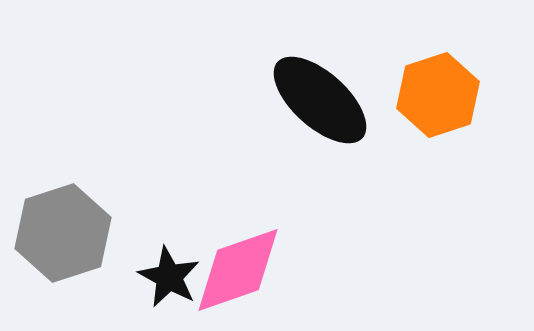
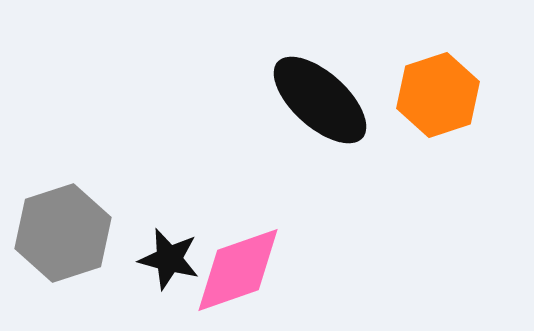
black star: moved 18 px up; rotated 14 degrees counterclockwise
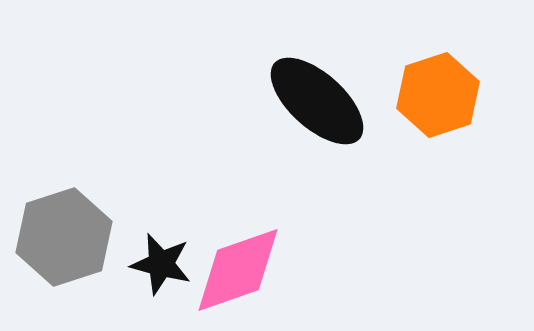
black ellipse: moved 3 px left, 1 px down
gray hexagon: moved 1 px right, 4 px down
black star: moved 8 px left, 5 px down
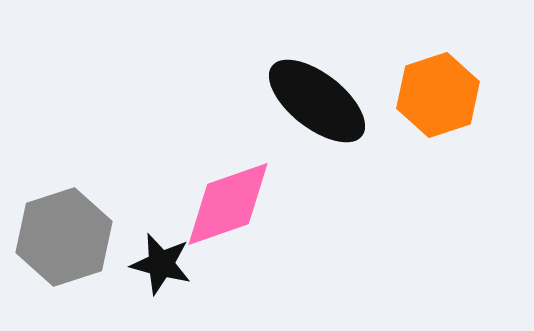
black ellipse: rotated 4 degrees counterclockwise
pink diamond: moved 10 px left, 66 px up
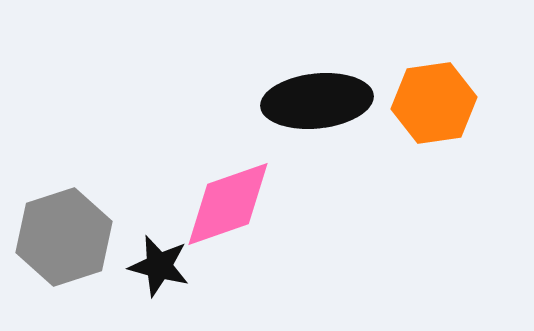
orange hexagon: moved 4 px left, 8 px down; rotated 10 degrees clockwise
black ellipse: rotated 44 degrees counterclockwise
black star: moved 2 px left, 2 px down
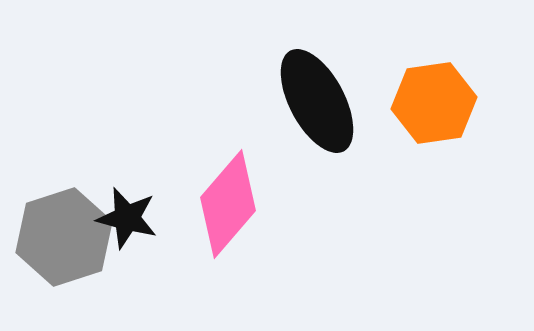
black ellipse: rotated 68 degrees clockwise
pink diamond: rotated 30 degrees counterclockwise
black star: moved 32 px left, 48 px up
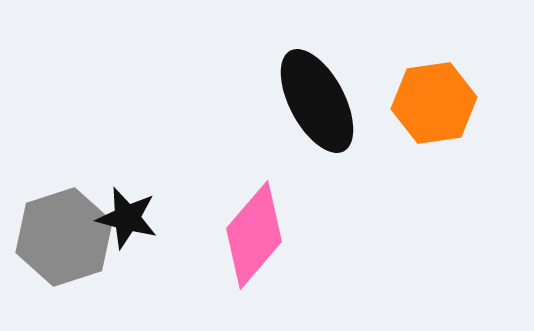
pink diamond: moved 26 px right, 31 px down
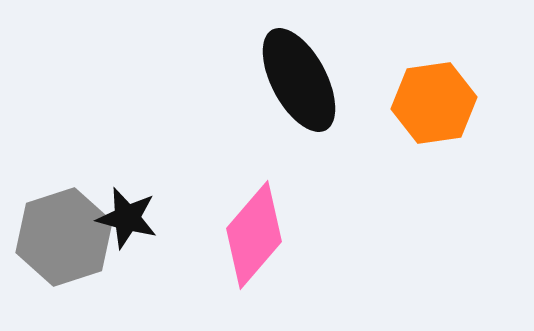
black ellipse: moved 18 px left, 21 px up
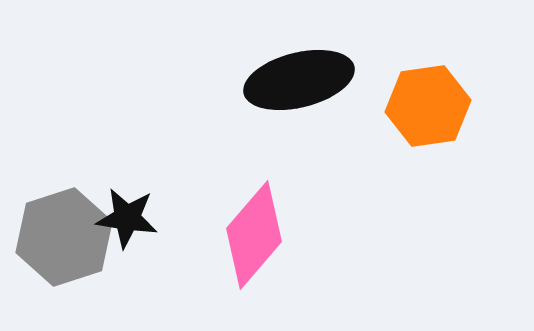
black ellipse: rotated 76 degrees counterclockwise
orange hexagon: moved 6 px left, 3 px down
black star: rotated 6 degrees counterclockwise
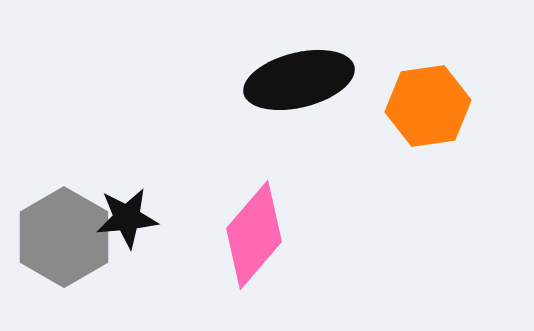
black star: rotated 14 degrees counterclockwise
gray hexagon: rotated 12 degrees counterclockwise
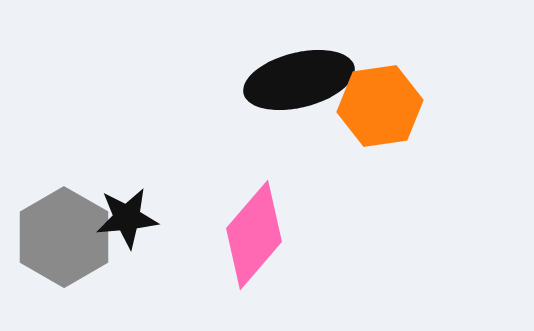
orange hexagon: moved 48 px left
